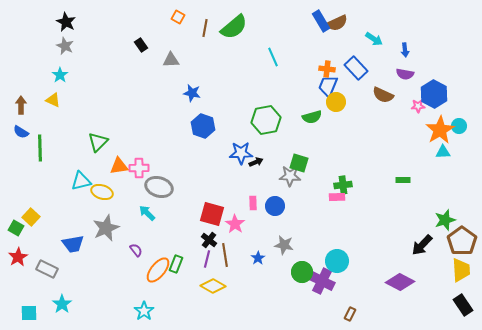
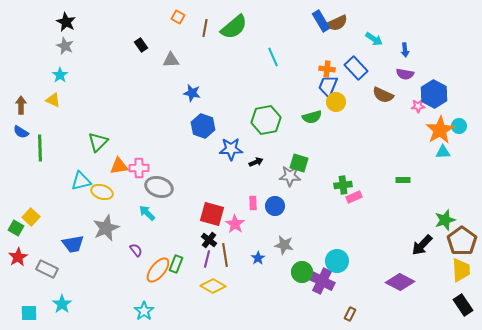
blue star at (241, 153): moved 10 px left, 4 px up
pink rectangle at (337, 197): moved 17 px right; rotated 21 degrees counterclockwise
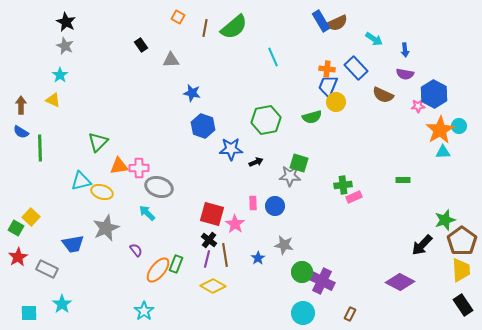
cyan circle at (337, 261): moved 34 px left, 52 px down
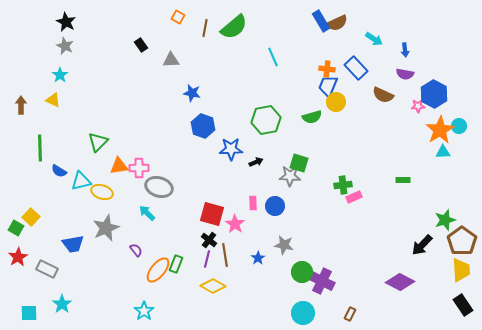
blue semicircle at (21, 132): moved 38 px right, 39 px down
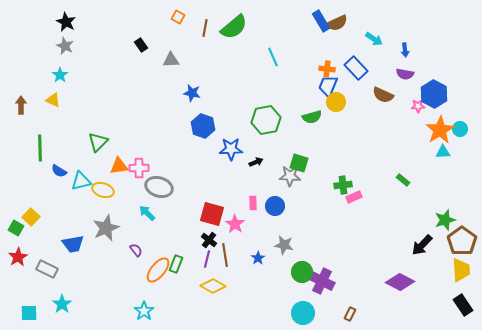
cyan circle at (459, 126): moved 1 px right, 3 px down
green rectangle at (403, 180): rotated 40 degrees clockwise
yellow ellipse at (102, 192): moved 1 px right, 2 px up
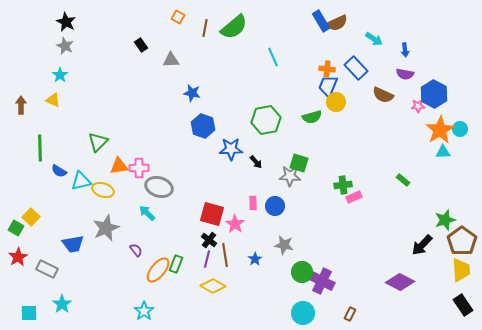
black arrow at (256, 162): rotated 72 degrees clockwise
blue star at (258, 258): moved 3 px left, 1 px down
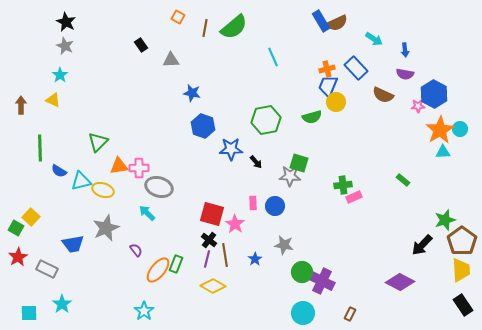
orange cross at (327, 69): rotated 21 degrees counterclockwise
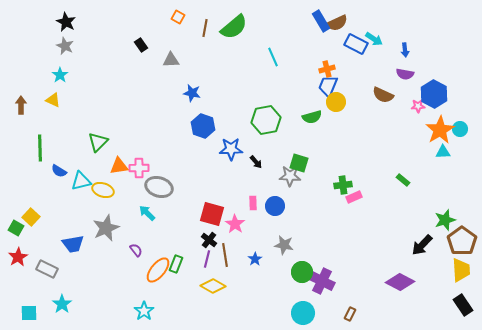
blue rectangle at (356, 68): moved 24 px up; rotated 20 degrees counterclockwise
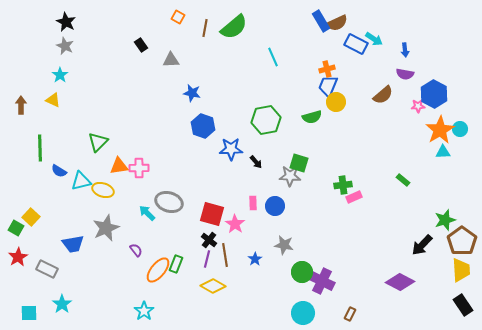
brown semicircle at (383, 95): rotated 65 degrees counterclockwise
gray ellipse at (159, 187): moved 10 px right, 15 px down
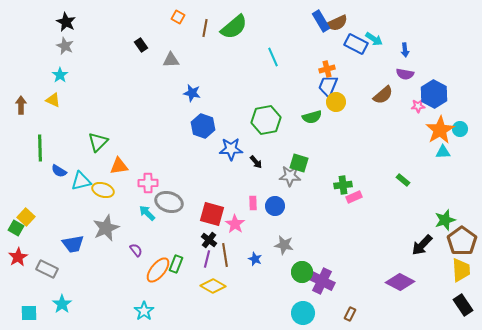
pink cross at (139, 168): moved 9 px right, 15 px down
yellow square at (31, 217): moved 5 px left
blue star at (255, 259): rotated 16 degrees counterclockwise
